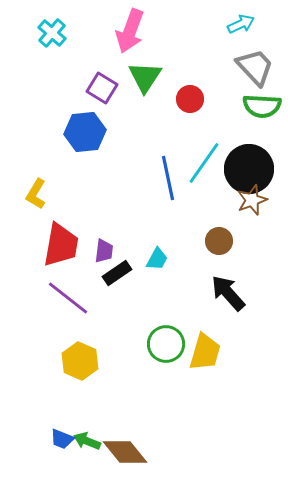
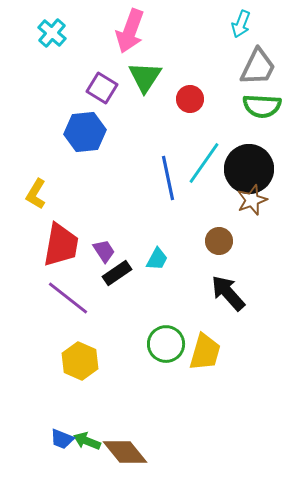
cyan arrow: rotated 136 degrees clockwise
gray trapezoid: moved 3 px right; rotated 69 degrees clockwise
purple trapezoid: rotated 40 degrees counterclockwise
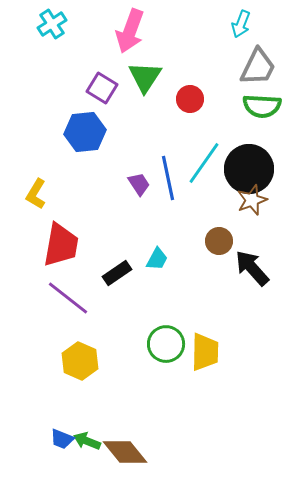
cyan cross: moved 9 px up; rotated 16 degrees clockwise
purple trapezoid: moved 35 px right, 67 px up
black arrow: moved 24 px right, 25 px up
yellow trapezoid: rotated 15 degrees counterclockwise
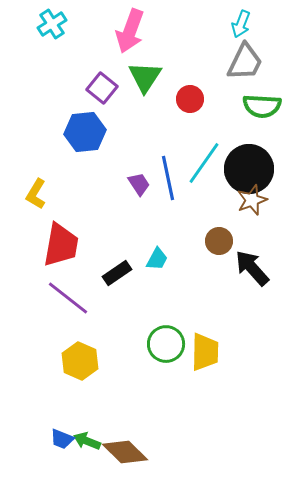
gray trapezoid: moved 13 px left, 5 px up
purple square: rotated 8 degrees clockwise
brown diamond: rotated 6 degrees counterclockwise
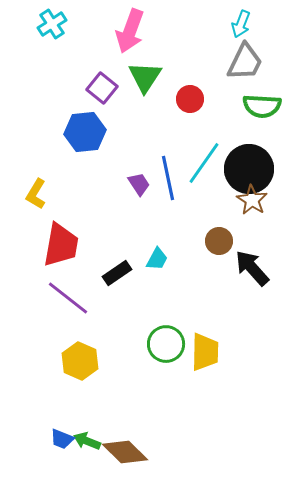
brown star: rotated 20 degrees counterclockwise
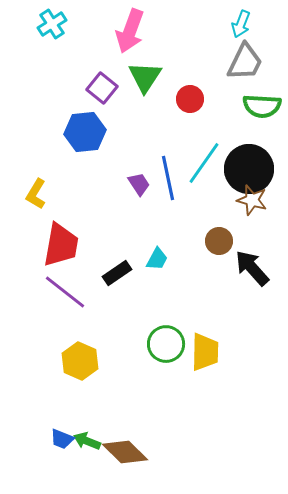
brown star: rotated 16 degrees counterclockwise
purple line: moved 3 px left, 6 px up
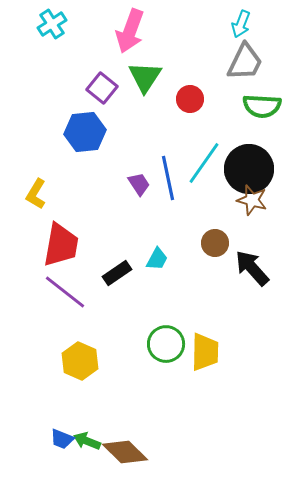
brown circle: moved 4 px left, 2 px down
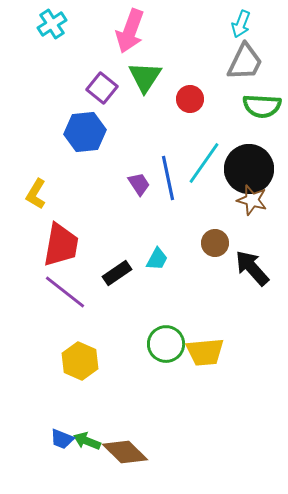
yellow trapezoid: rotated 84 degrees clockwise
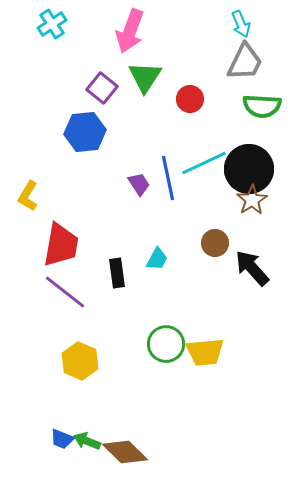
cyan arrow: rotated 44 degrees counterclockwise
cyan line: rotated 30 degrees clockwise
yellow L-shape: moved 8 px left, 2 px down
brown star: rotated 24 degrees clockwise
black rectangle: rotated 64 degrees counterclockwise
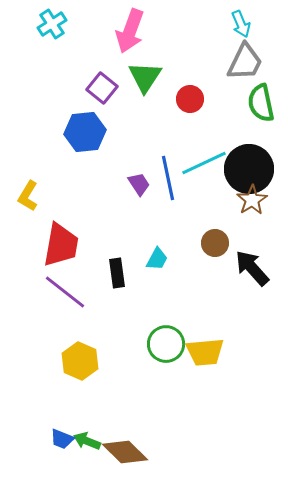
green semicircle: moved 1 px left, 3 px up; rotated 75 degrees clockwise
